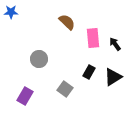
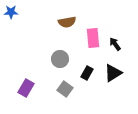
brown semicircle: rotated 126 degrees clockwise
gray circle: moved 21 px right
black rectangle: moved 2 px left, 1 px down
black triangle: moved 4 px up
purple rectangle: moved 1 px right, 8 px up
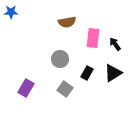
pink rectangle: rotated 12 degrees clockwise
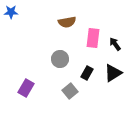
gray square: moved 5 px right, 2 px down; rotated 14 degrees clockwise
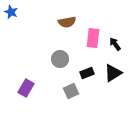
blue star: rotated 24 degrees clockwise
black rectangle: rotated 40 degrees clockwise
gray square: moved 1 px right; rotated 14 degrees clockwise
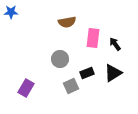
blue star: rotated 24 degrees counterclockwise
gray square: moved 5 px up
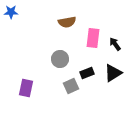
purple rectangle: rotated 18 degrees counterclockwise
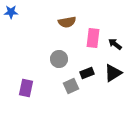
black arrow: rotated 16 degrees counterclockwise
gray circle: moved 1 px left
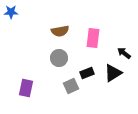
brown semicircle: moved 7 px left, 9 px down
black arrow: moved 9 px right, 9 px down
gray circle: moved 1 px up
